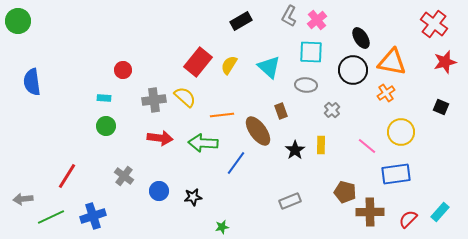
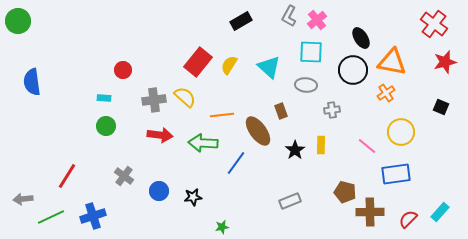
gray cross at (332, 110): rotated 35 degrees clockwise
red arrow at (160, 138): moved 3 px up
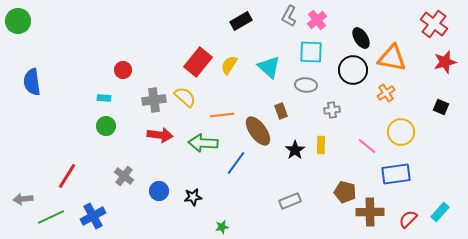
orange triangle at (392, 62): moved 4 px up
blue cross at (93, 216): rotated 10 degrees counterclockwise
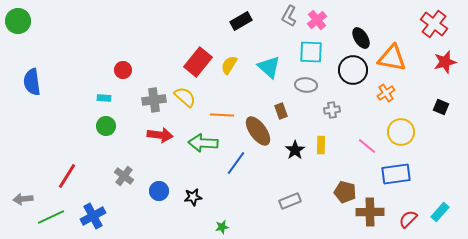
orange line at (222, 115): rotated 10 degrees clockwise
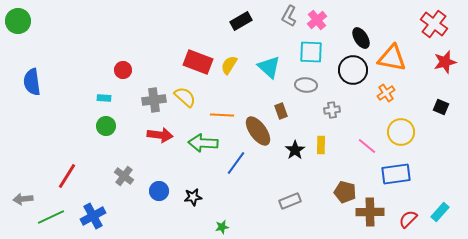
red rectangle at (198, 62): rotated 72 degrees clockwise
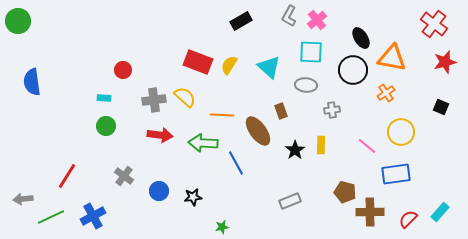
blue line at (236, 163): rotated 65 degrees counterclockwise
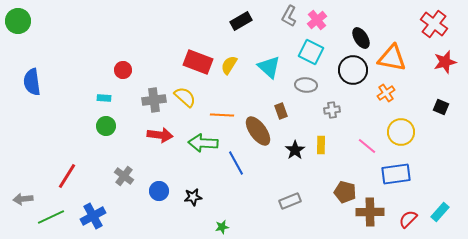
cyan square at (311, 52): rotated 25 degrees clockwise
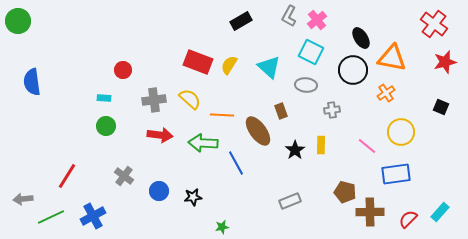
yellow semicircle at (185, 97): moved 5 px right, 2 px down
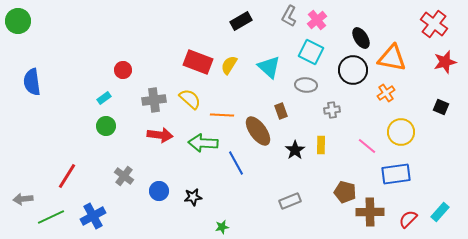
cyan rectangle at (104, 98): rotated 40 degrees counterclockwise
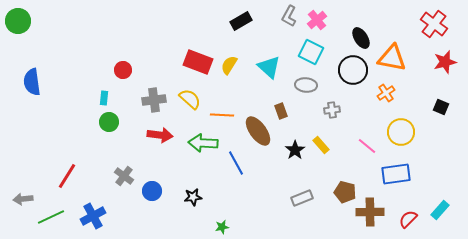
cyan rectangle at (104, 98): rotated 48 degrees counterclockwise
green circle at (106, 126): moved 3 px right, 4 px up
yellow rectangle at (321, 145): rotated 42 degrees counterclockwise
blue circle at (159, 191): moved 7 px left
gray rectangle at (290, 201): moved 12 px right, 3 px up
cyan rectangle at (440, 212): moved 2 px up
